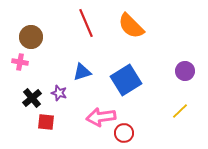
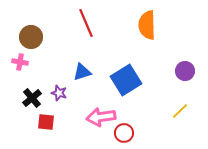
orange semicircle: moved 16 px right, 1 px up; rotated 44 degrees clockwise
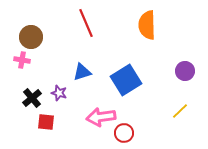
pink cross: moved 2 px right, 2 px up
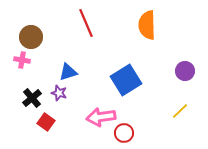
blue triangle: moved 14 px left
red square: rotated 30 degrees clockwise
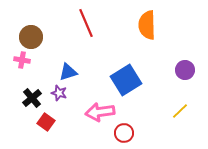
purple circle: moved 1 px up
pink arrow: moved 1 px left, 5 px up
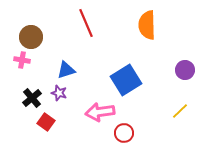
blue triangle: moved 2 px left, 2 px up
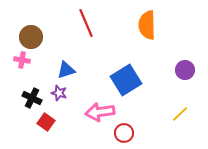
black cross: rotated 24 degrees counterclockwise
yellow line: moved 3 px down
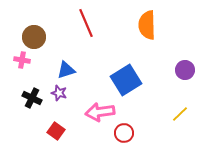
brown circle: moved 3 px right
red square: moved 10 px right, 9 px down
